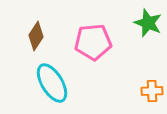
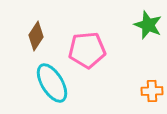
green star: moved 2 px down
pink pentagon: moved 6 px left, 8 px down
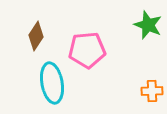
cyan ellipse: rotated 21 degrees clockwise
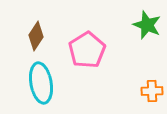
green star: moved 1 px left
pink pentagon: rotated 27 degrees counterclockwise
cyan ellipse: moved 11 px left
